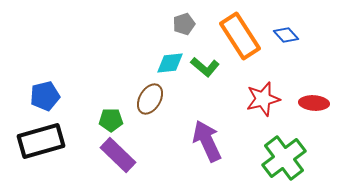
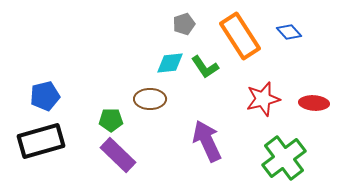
blue diamond: moved 3 px right, 3 px up
green L-shape: rotated 16 degrees clockwise
brown ellipse: rotated 60 degrees clockwise
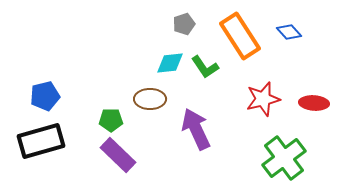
purple arrow: moved 11 px left, 12 px up
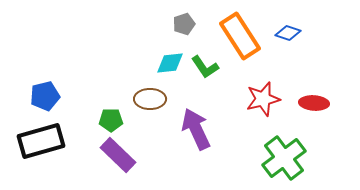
blue diamond: moved 1 px left, 1 px down; rotated 30 degrees counterclockwise
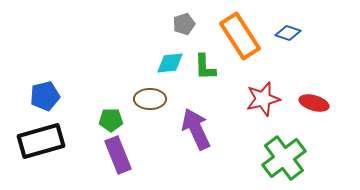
green L-shape: rotated 32 degrees clockwise
red ellipse: rotated 12 degrees clockwise
purple rectangle: rotated 24 degrees clockwise
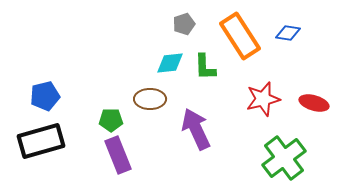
blue diamond: rotated 10 degrees counterclockwise
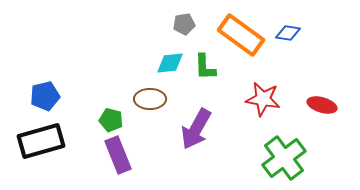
gray pentagon: rotated 10 degrees clockwise
orange rectangle: moved 1 px right, 1 px up; rotated 21 degrees counterclockwise
red star: rotated 24 degrees clockwise
red ellipse: moved 8 px right, 2 px down
green pentagon: rotated 15 degrees clockwise
purple arrow: rotated 126 degrees counterclockwise
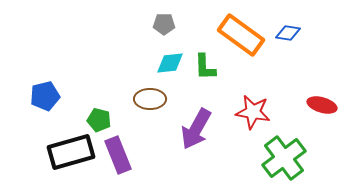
gray pentagon: moved 20 px left; rotated 10 degrees clockwise
red star: moved 10 px left, 13 px down
green pentagon: moved 12 px left
black rectangle: moved 30 px right, 11 px down
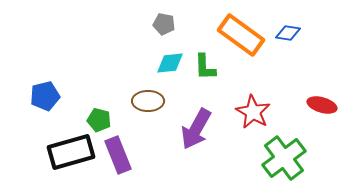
gray pentagon: rotated 10 degrees clockwise
brown ellipse: moved 2 px left, 2 px down
red star: rotated 20 degrees clockwise
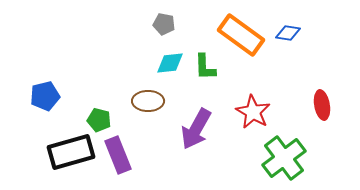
red ellipse: rotated 64 degrees clockwise
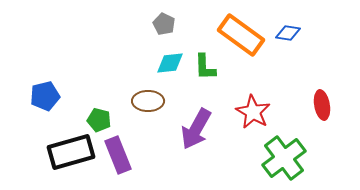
gray pentagon: rotated 15 degrees clockwise
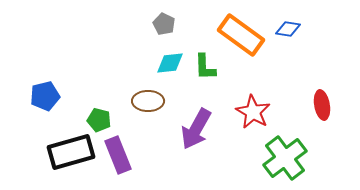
blue diamond: moved 4 px up
green cross: moved 1 px right
